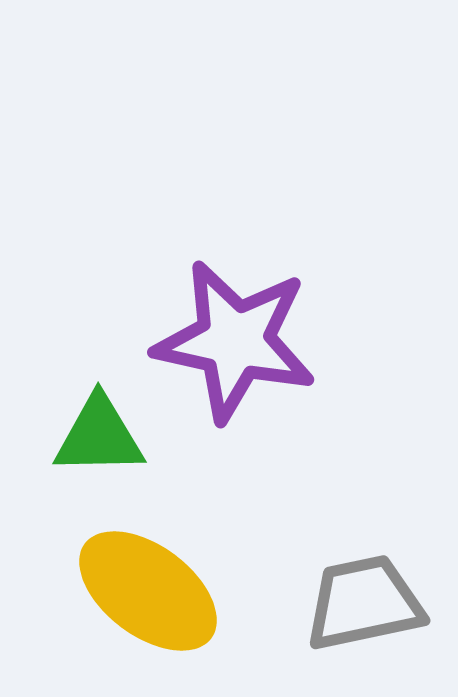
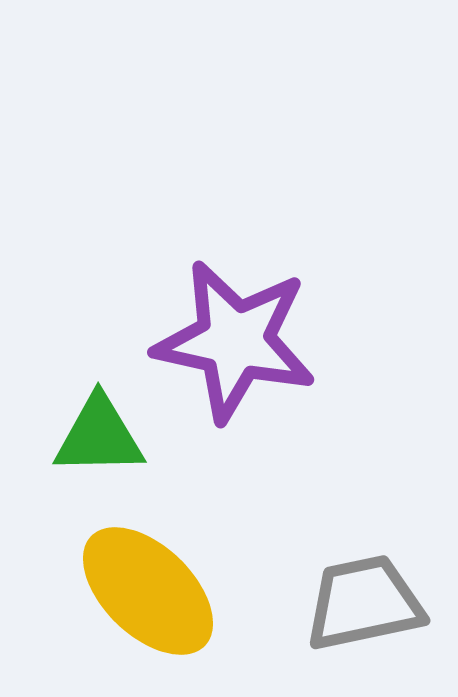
yellow ellipse: rotated 7 degrees clockwise
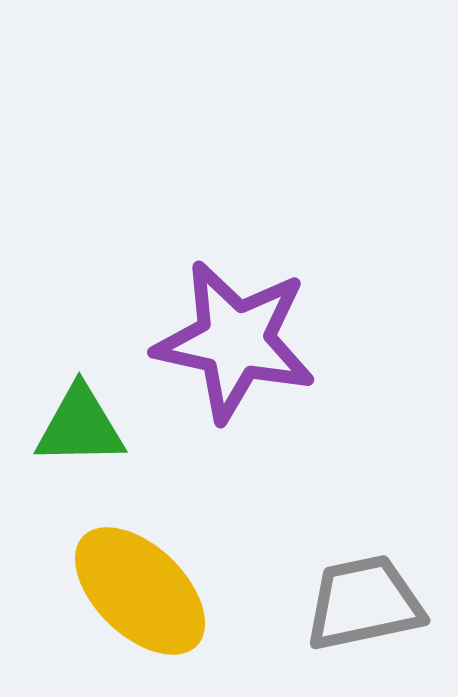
green triangle: moved 19 px left, 10 px up
yellow ellipse: moved 8 px left
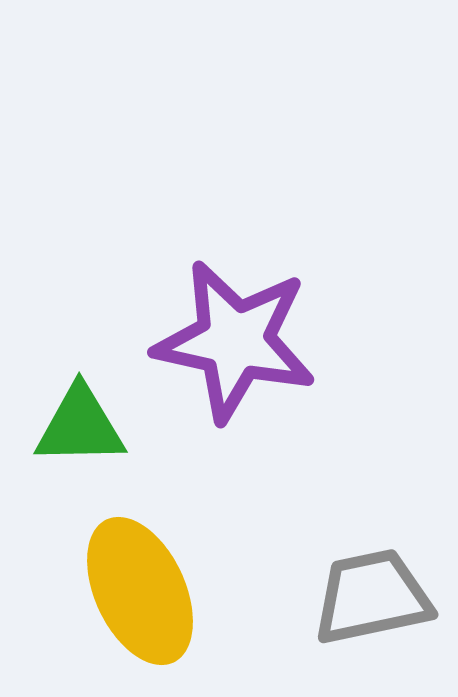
yellow ellipse: rotated 21 degrees clockwise
gray trapezoid: moved 8 px right, 6 px up
